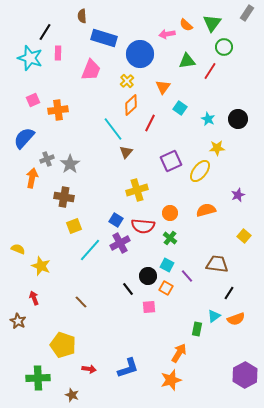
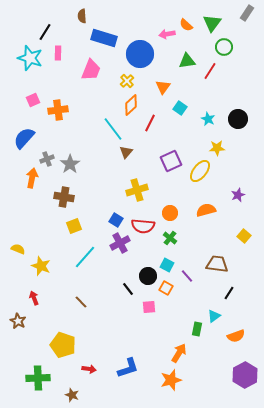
cyan line at (90, 250): moved 5 px left, 7 px down
orange semicircle at (236, 319): moved 17 px down
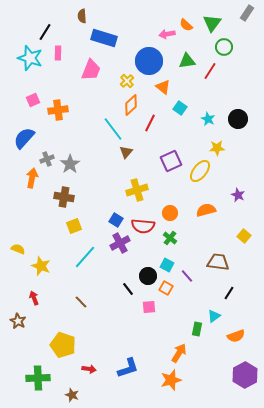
blue circle at (140, 54): moved 9 px right, 7 px down
orange triangle at (163, 87): rotated 28 degrees counterclockwise
purple star at (238, 195): rotated 24 degrees counterclockwise
brown trapezoid at (217, 264): moved 1 px right, 2 px up
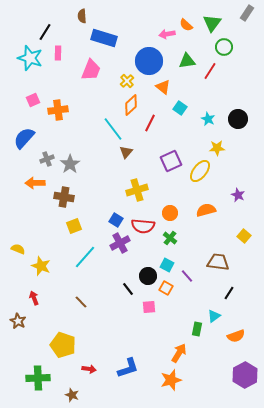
orange arrow at (32, 178): moved 3 px right, 5 px down; rotated 102 degrees counterclockwise
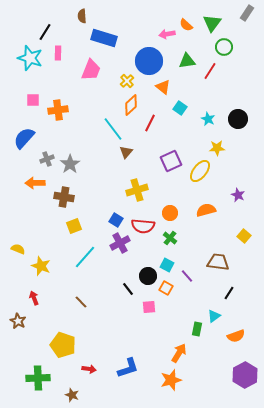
pink square at (33, 100): rotated 24 degrees clockwise
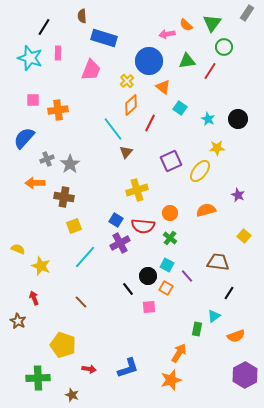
black line at (45, 32): moved 1 px left, 5 px up
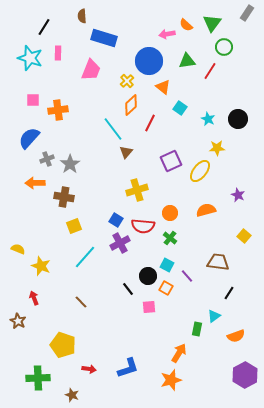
blue semicircle at (24, 138): moved 5 px right
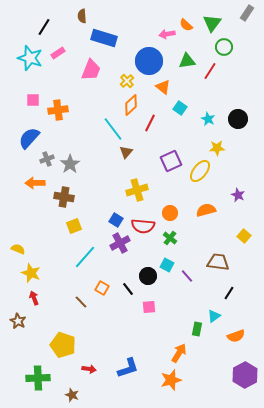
pink rectangle at (58, 53): rotated 56 degrees clockwise
yellow star at (41, 266): moved 10 px left, 7 px down
orange square at (166, 288): moved 64 px left
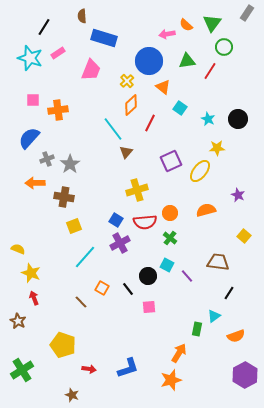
red semicircle at (143, 226): moved 2 px right, 4 px up; rotated 10 degrees counterclockwise
green cross at (38, 378): moved 16 px left, 8 px up; rotated 30 degrees counterclockwise
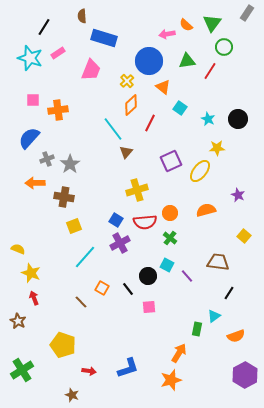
red arrow at (89, 369): moved 2 px down
